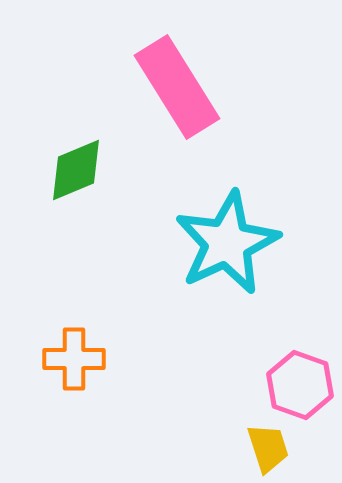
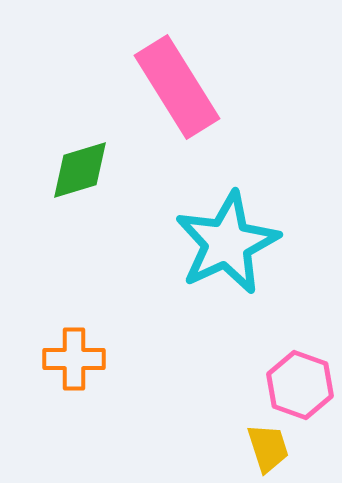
green diamond: moved 4 px right; rotated 6 degrees clockwise
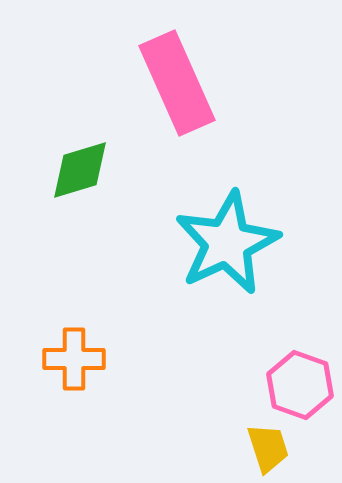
pink rectangle: moved 4 px up; rotated 8 degrees clockwise
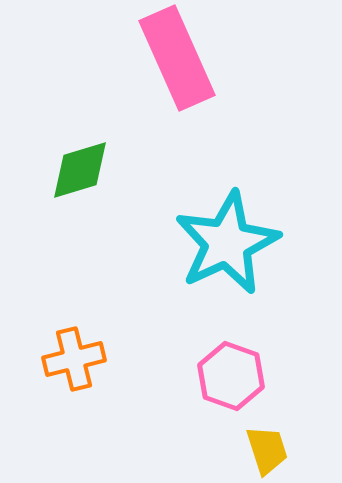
pink rectangle: moved 25 px up
orange cross: rotated 14 degrees counterclockwise
pink hexagon: moved 69 px left, 9 px up
yellow trapezoid: moved 1 px left, 2 px down
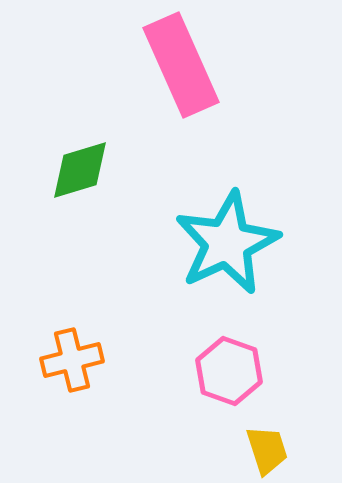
pink rectangle: moved 4 px right, 7 px down
orange cross: moved 2 px left, 1 px down
pink hexagon: moved 2 px left, 5 px up
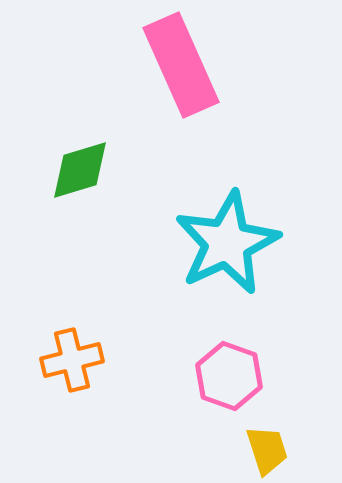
pink hexagon: moved 5 px down
